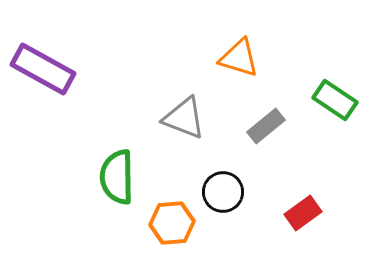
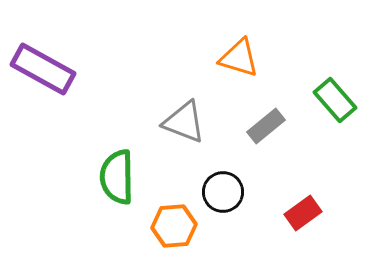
green rectangle: rotated 15 degrees clockwise
gray triangle: moved 4 px down
orange hexagon: moved 2 px right, 3 px down
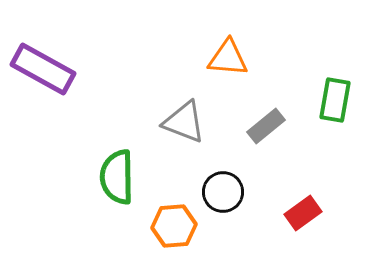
orange triangle: moved 11 px left; rotated 12 degrees counterclockwise
green rectangle: rotated 51 degrees clockwise
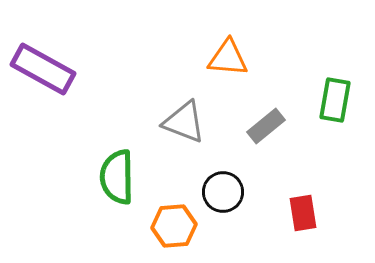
red rectangle: rotated 63 degrees counterclockwise
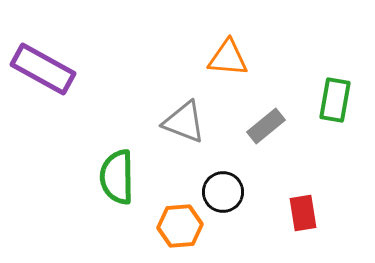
orange hexagon: moved 6 px right
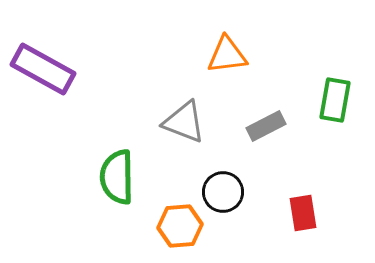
orange triangle: moved 1 px left, 3 px up; rotated 12 degrees counterclockwise
gray rectangle: rotated 12 degrees clockwise
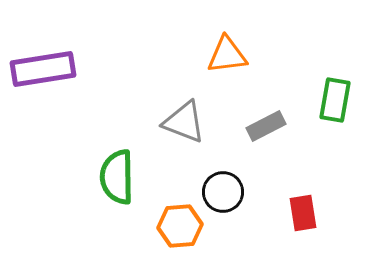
purple rectangle: rotated 38 degrees counterclockwise
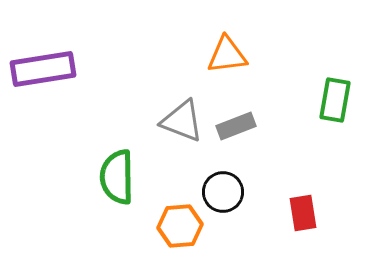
gray triangle: moved 2 px left, 1 px up
gray rectangle: moved 30 px left; rotated 6 degrees clockwise
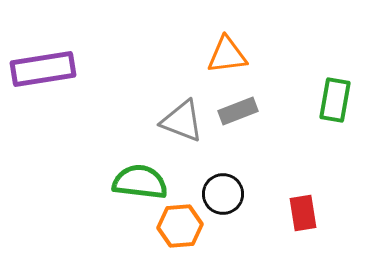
gray rectangle: moved 2 px right, 15 px up
green semicircle: moved 23 px right, 5 px down; rotated 98 degrees clockwise
black circle: moved 2 px down
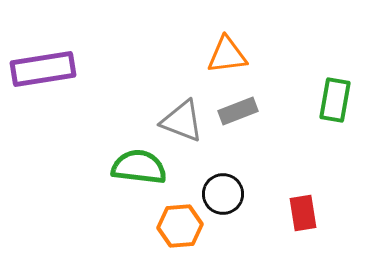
green semicircle: moved 1 px left, 15 px up
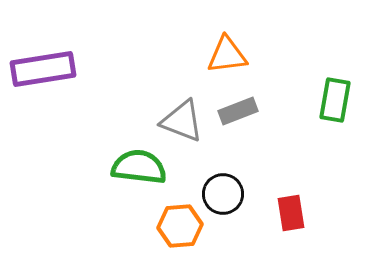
red rectangle: moved 12 px left
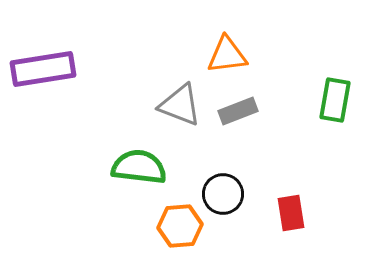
gray triangle: moved 2 px left, 16 px up
